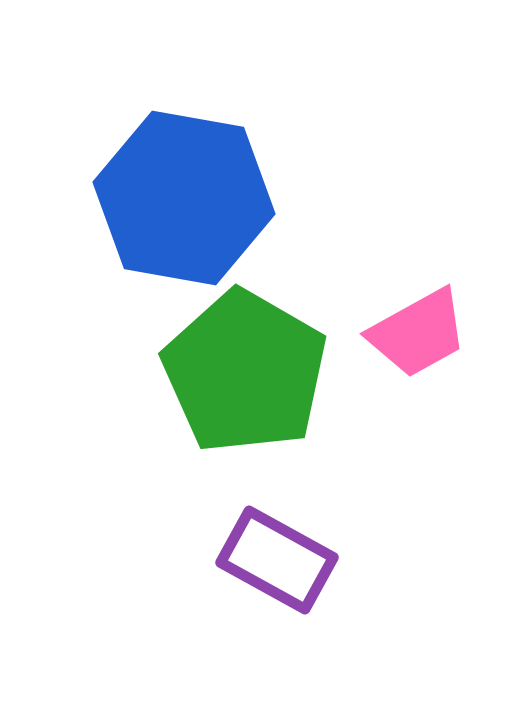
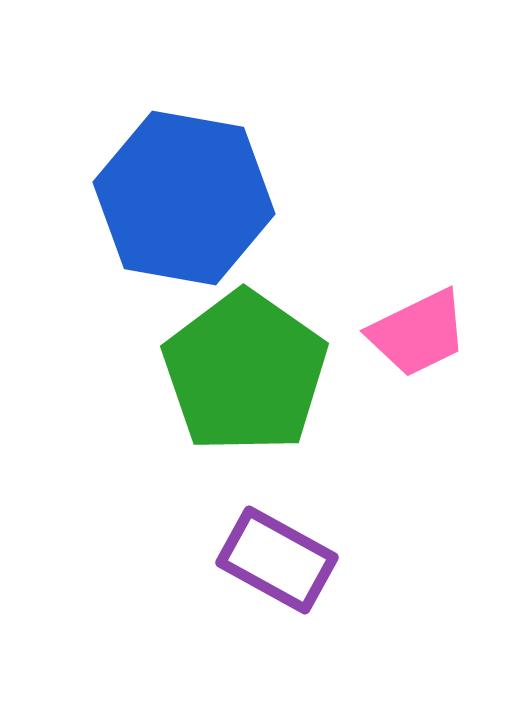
pink trapezoid: rotated 3 degrees clockwise
green pentagon: rotated 5 degrees clockwise
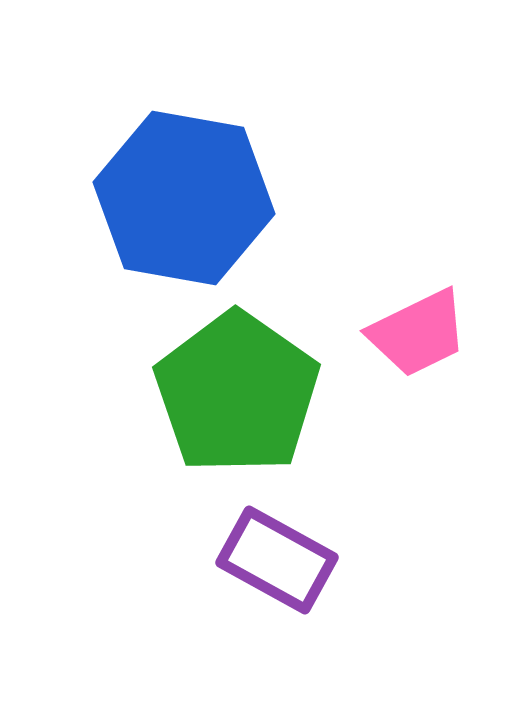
green pentagon: moved 8 px left, 21 px down
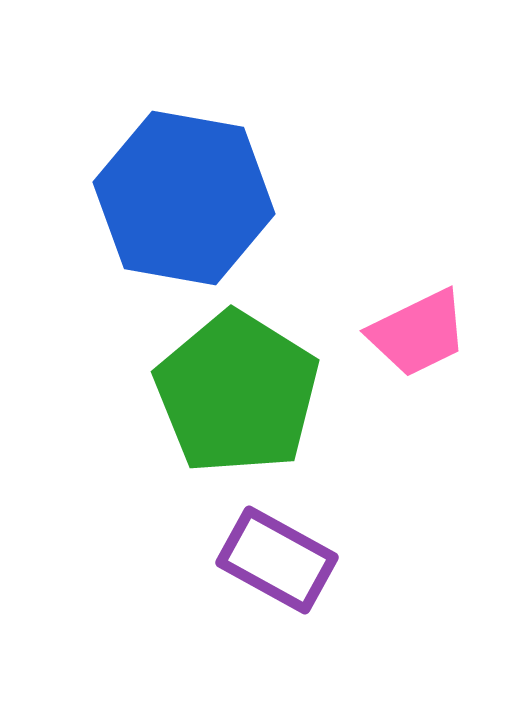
green pentagon: rotated 3 degrees counterclockwise
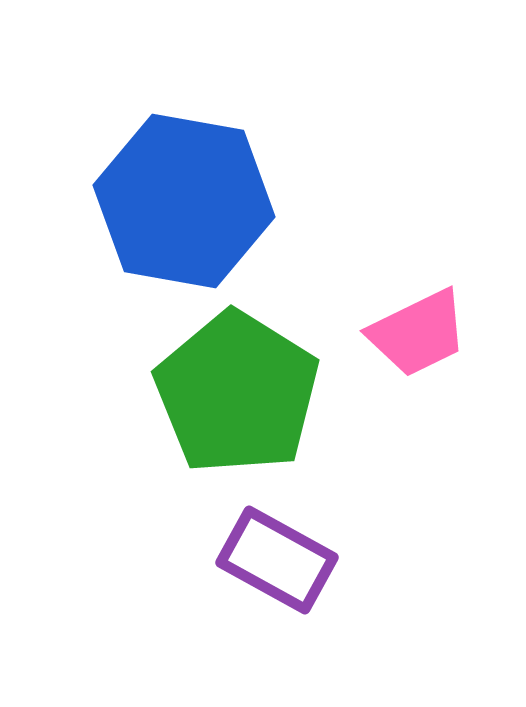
blue hexagon: moved 3 px down
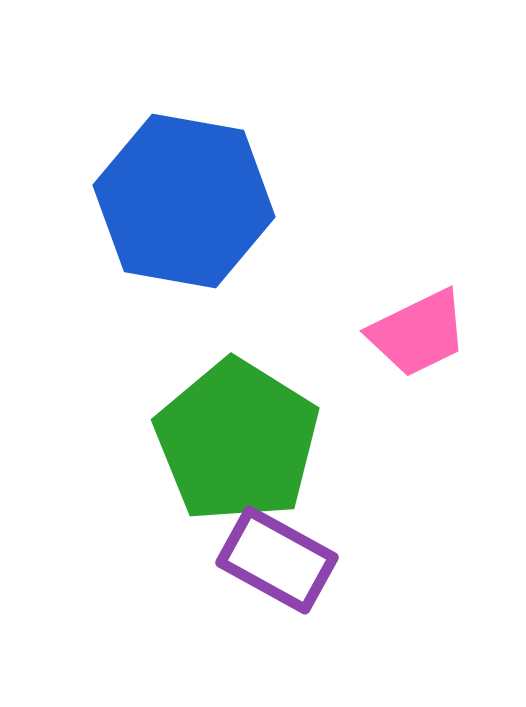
green pentagon: moved 48 px down
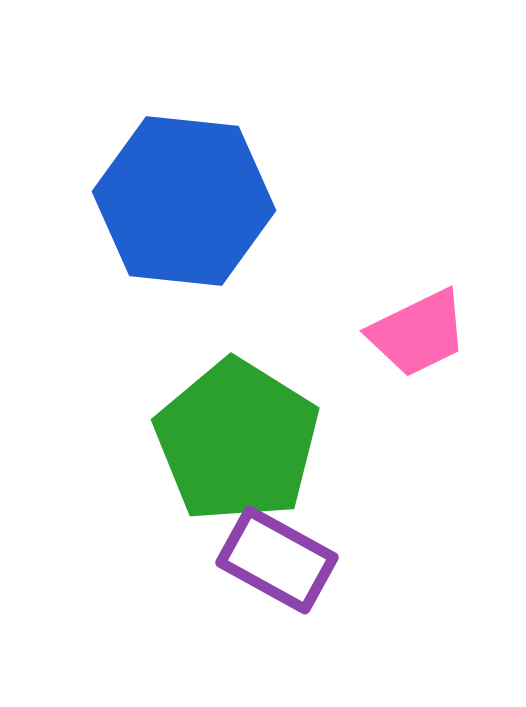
blue hexagon: rotated 4 degrees counterclockwise
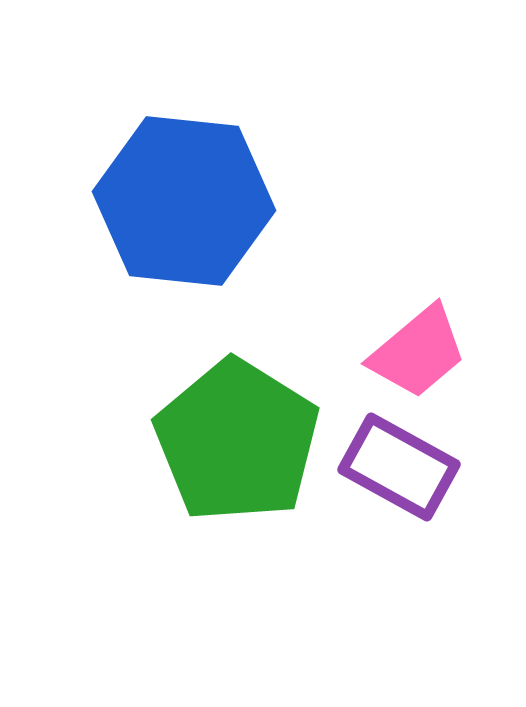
pink trapezoid: moved 19 px down; rotated 14 degrees counterclockwise
purple rectangle: moved 122 px right, 93 px up
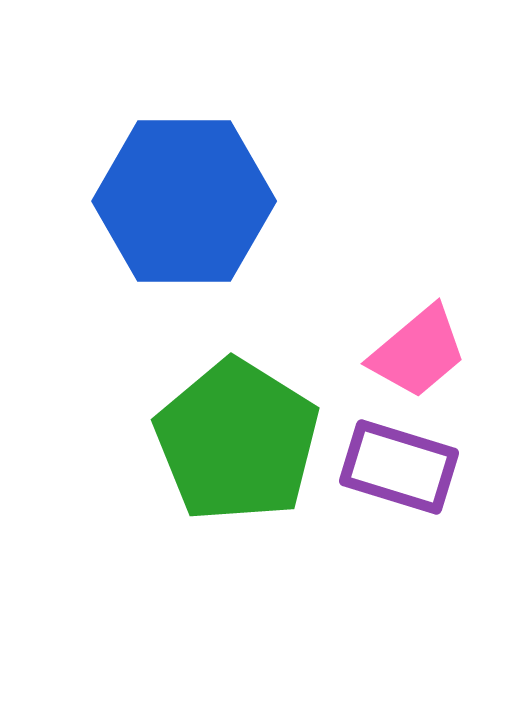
blue hexagon: rotated 6 degrees counterclockwise
purple rectangle: rotated 12 degrees counterclockwise
